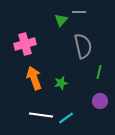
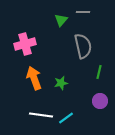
gray line: moved 4 px right
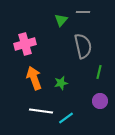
white line: moved 4 px up
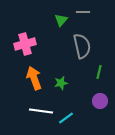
gray semicircle: moved 1 px left
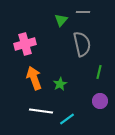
gray semicircle: moved 2 px up
green star: moved 1 px left, 1 px down; rotated 16 degrees counterclockwise
cyan line: moved 1 px right, 1 px down
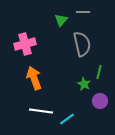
green star: moved 24 px right; rotated 16 degrees counterclockwise
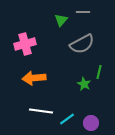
gray semicircle: rotated 75 degrees clockwise
orange arrow: rotated 75 degrees counterclockwise
purple circle: moved 9 px left, 22 px down
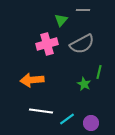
gray line: moved 2 px up
pink cross: moved 22 px right
orange arrow: moved 2 px left, 2 px down
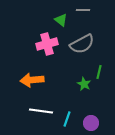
green triangle: rotated 32 degrees counterclockwise
cyan line: rotated 35 degrees counterclockwise
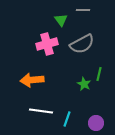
green triangle: rotated 16 degrees clockwise
green line: moved 2 px down
purple circle: moved 5 px right
